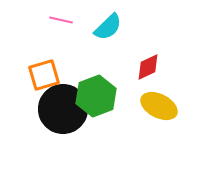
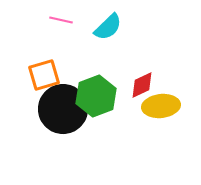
red diamond: moved 6 px left, 18 px down
yellow ellipse: moved 2 px right; rotated 33 degrees counterclockwise
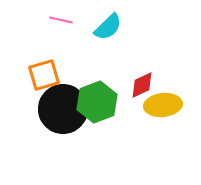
green hexagon: moved 1 px right, 6 px down
yellow ellipse: moved 2 px right, 1 px up
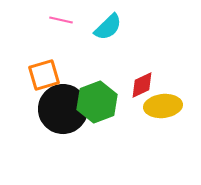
yellow ellipse: moved 1 px down
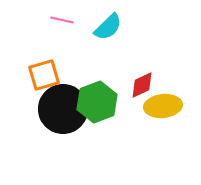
pink line: moved 1 px right
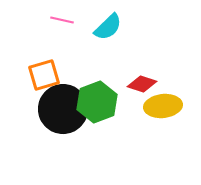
red diamond: moved 1 px up; rotated 44 degrees clockwise
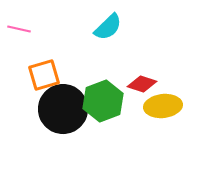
pink line: moved 43 px left, 9 px down
green hexagon: moved 6 px right, 1 px up
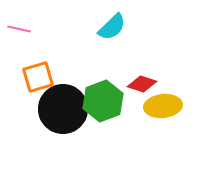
cyan semicircle: moved 4 px right
orange square: moved 6 px left, 2 px down
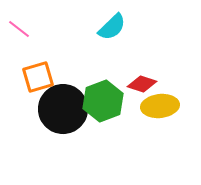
pink line: rotated 25 degrees clockwise
yellow ellipse: moved 3 px left
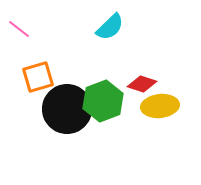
cyan semicircle: moved 2 px left
black circle: moved 4 px right
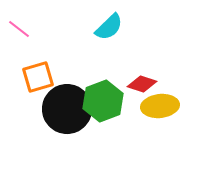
cyan semicircle: moved 1 px left
